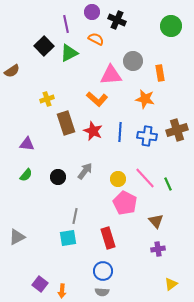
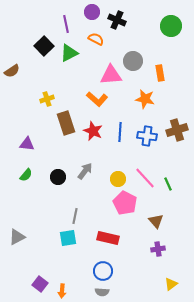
red rectangle: rotated 60 degrees counterclockwise
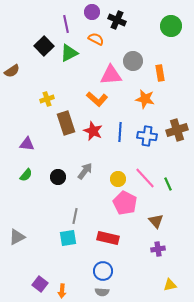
yellow triangle: moved 1 px left, 1 px down; rotated 24 degrees clockwise
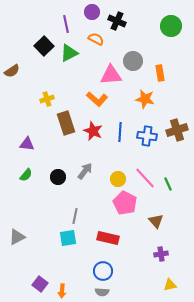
black cross: moved 1 px down
purple cross: moved 3 px right, 5 px down
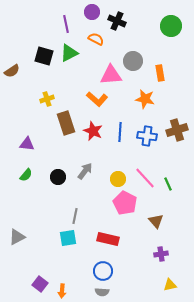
black square: moved 10 px down; rotated 30 degrees counterclockwise
red rectangle: moved 1 px down
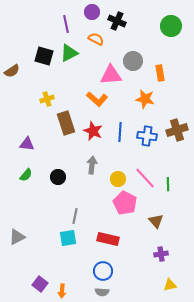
gray arrow: moved 7 px right, 6 px up; rotated 30 degrees counterclockwise
green line: rotated 24 degrees clockwise
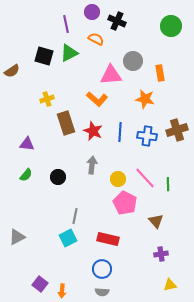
cyan square: rotated 18 degrees counterclockwise
blue circle: moved 1 px left, 2 px up
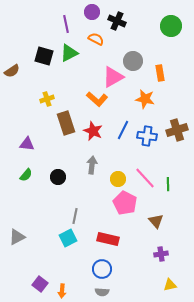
pink triangle: moved 2 px right, 2 px down; rotated 25 degrees counterclockwise
blue line: moved 3 px right, 2 px up; rotated 24 degrees clockwise
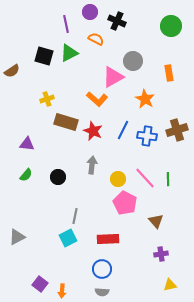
purple circle: moved 2 px left
orange rectangle: moved 9 px right
orange star: rotated 18 degrees clockwise
brown rectangle: moved 1 px up; rotated 55 degrees counterclockwise
green line: moved 5 px up
red rectangle: rotated 15 degrees counterclockwise
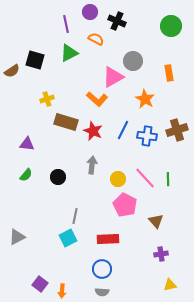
black square: moved 9 px left, 4 px down
pink pentagon: moved 2 px down
